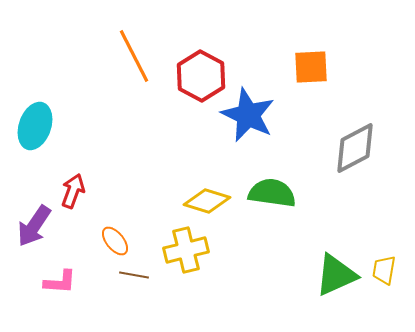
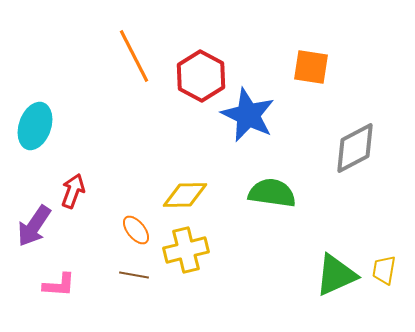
orange square: rotated 12 degrees clockwise
yellow diamond: moved 22 px left, 6 px up; rotated 18 degrees counterclockwise
orange ellipse: moved 21 px right, 11 px up
pink L-shape: moved 1 px left, 3 px down
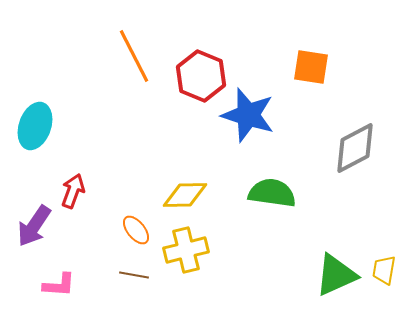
red hexagon: rotated 6 degrees counterclockwise
blue star: rotated 8 degrees counterclockwise
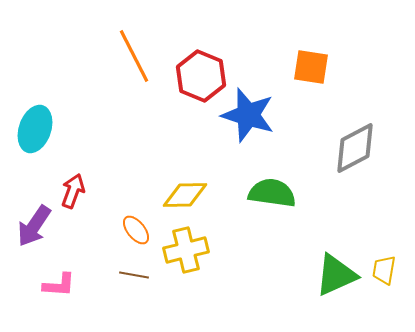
cyan ellipse: moved 3 px down
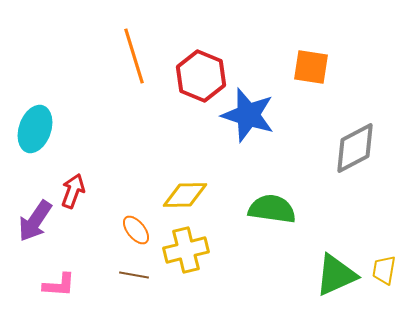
orange line: rotated 10 degrees clockwise
green semicircle: moved 16 px down
purple arrow: moved 1 px right, 5 px up
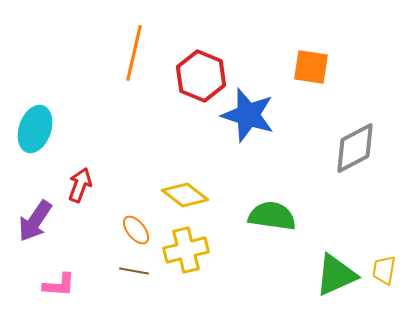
orange line: moved 3 px up; rotated 30 degrees clockwise
red arrow: moved 7 px right, 6 px up
yellow diamond: rotated 39 degrees clockwise
green semicircle: moved 7 px down
brown line: moved 4 px up
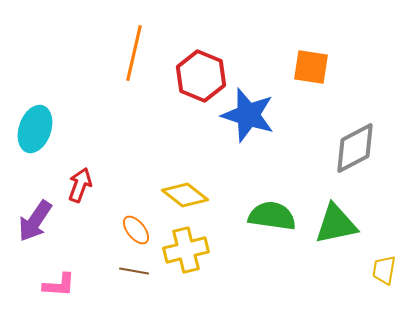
green triangle: moved 51 px up; rotated 12 degrees clockwise
